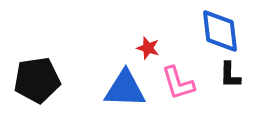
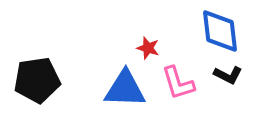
black L-shape: moved 2 px left; rotated 64 degrees counterclockwise
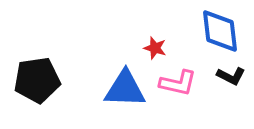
red star: moved 7 px right
black L-shape: moved 3 px right, 1 px down
pink L-shape: rotated 60 degrees counterclockwise
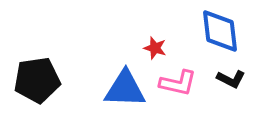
black L-shape: moved 3 px down
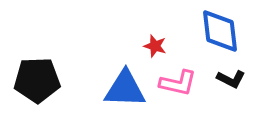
red star: moved 2 px up
black pentagon: rotated 6 degrees clockwise
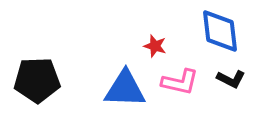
pink L-shape: moved 2 px right, 1 px up
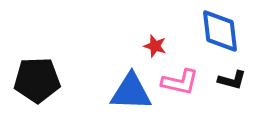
black L-shape: moved 1 px right, 1 px down; rotated 12 degrees counterclockwise
blue triangle: moved 6 px right, 3 px down
